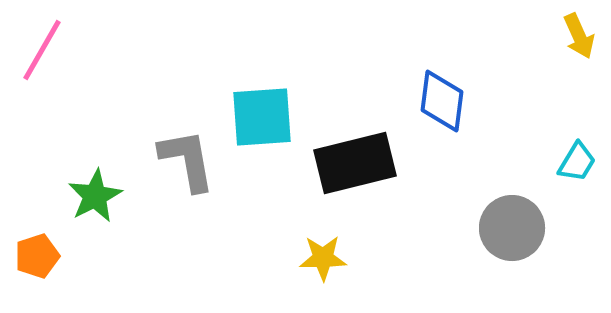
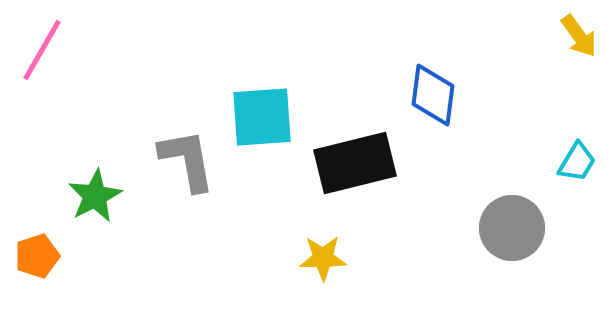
yellow arrow: rotated 12 degrees counterclockwise
blue diamond: moved 9 px left, 6 px up
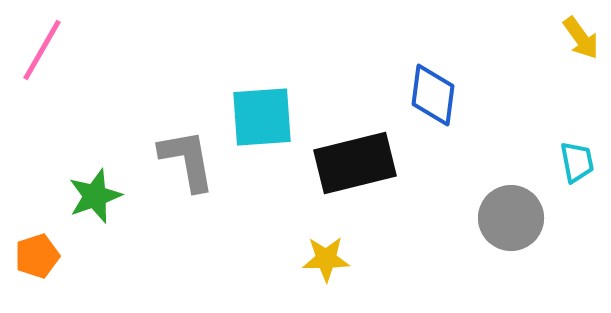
yellow arrow: moved 2 px right, 2 px down
cyan trapezoid: rotated 42 degrees counterclockwise
green star: rotated 8 degrees clockwise
gray circle: moved 1 px left, 10 px up
yellow star: moved 3 px right, 1 px down
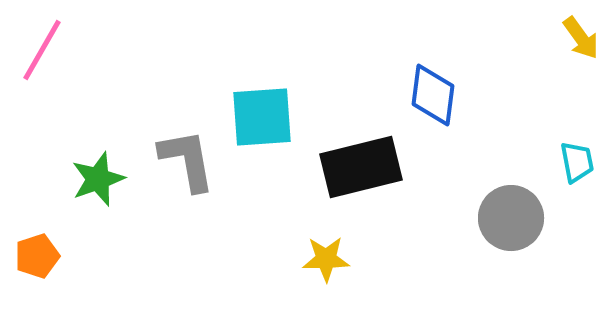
black rectangle: moved 6 px right, 4 px down
green star: moved 3 px right, 17 px up
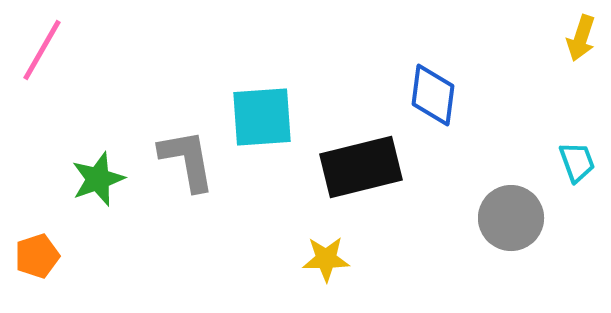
yellow arrow: rotated 54 degrees clockwise
cyan trapezoid: rotated 9 degrees counterclockwise
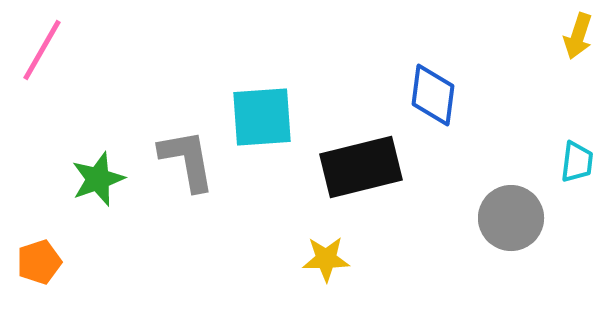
yellow arrow: moved 3 px left, 2 px up
cyan trapezoid: rotated 27 degrees clockwise
orange pentagon: moved 2 px right, 6 px down
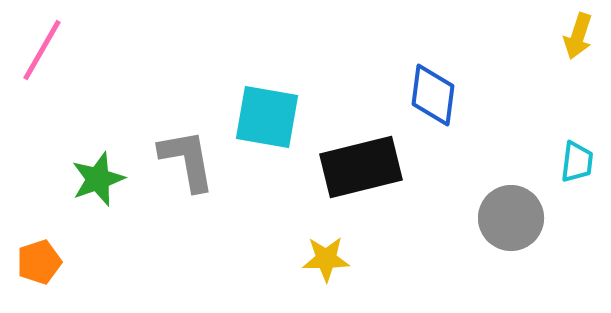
cyan square: moved 5 px right; rotated 14 degrees clockwise
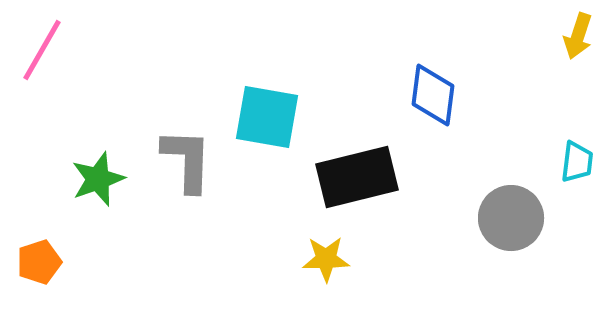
gray L-shape: rotated 12 degrees clockwise
black rectangle: moved 4 px left, 10 px down
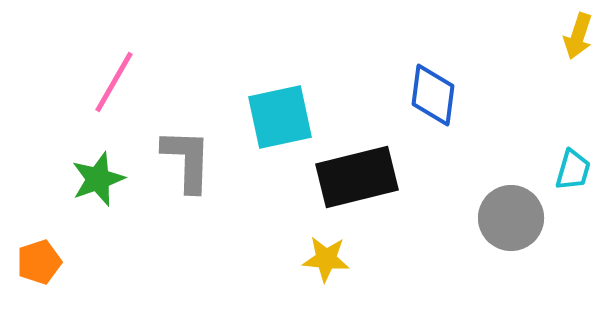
pink line: moved 72 px right, 32 px down
cyan square: moved 13 px right; rotated 22 degrees counterclockwise
cyan trapezoid: moved 4 px left, 8 px down; rotated 9 degrees clockwise
yellow star: rotated 6 degrees clockwise
